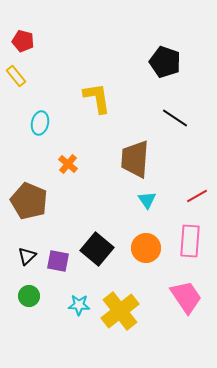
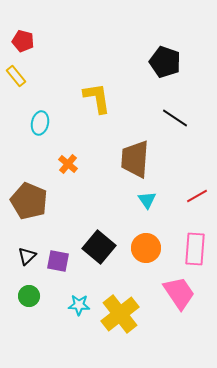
pink rectangle: moved 5 px right, 8 px down
black square: moved 2 px right, 2 px up
pink trapezoid: moved 7 px left, 4 px up
yellow cross: moved 3 px down
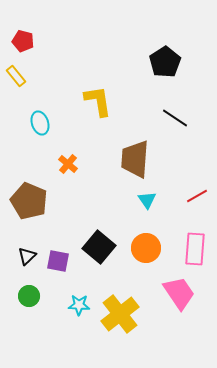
black pentagon: rotated 20 degrees clockwise
yellow L-shape: moved 1 px right, 3 px down
cyan ellipse: rotated 30 degrees counterclockwise
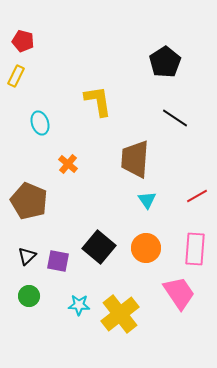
yellow rectangle: rotated 65 degrees clockwise
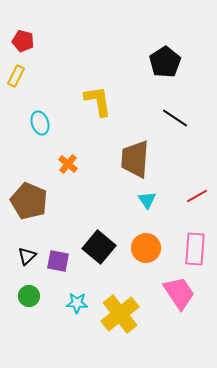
cyan star: moved 2 px left, 2 px up
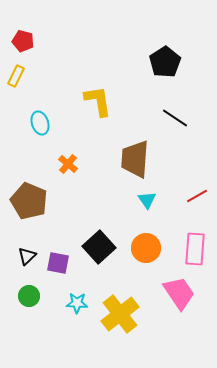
black square: rotated 8 degrees clockwise
purple square: moved 2 px down
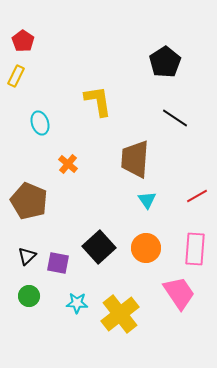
red pentagon: rotated 20 degrees clockwise
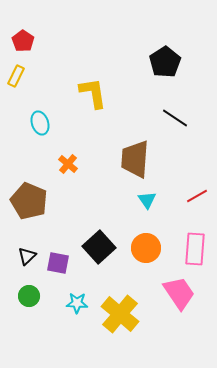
yellow L-shape: moved 5 px left, 8 px up
yellow cross: rotated 12 degrees counterclockwise
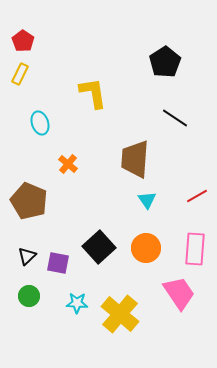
yellow rectangle: moved 4 px right, 2 px up
